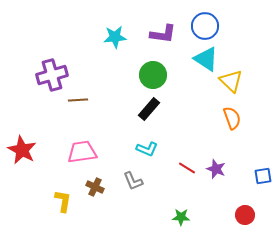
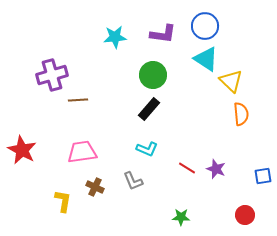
orange semicircle: moved 9 px right, 4 px up; rotated 15 degrees clockwise
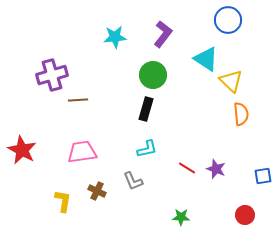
blue circle: moved 23 px right, 6 px up
purple L-shape: rotated 60 degrees counterclockwise
black rectangle: moved 3 px left; rotated 25 degrees counterclockwise
cyan L-shape: rotated 35 degrees counterclockwise
brown cross: moved 2 px right, 4 px down
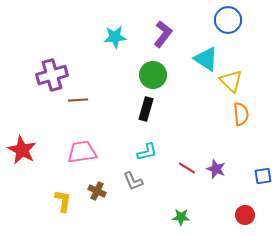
cyan L-shape: moved 3 px down
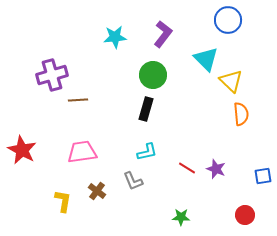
cyan triangle: rotated 12 degrees clockwise
brown cross: rotated 12 degrees clockwise
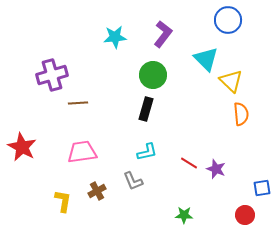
brown line: moved 3 px down
red star: moved 3 px up
red line: moved 2 px right, 5 px up
blue square: moved 1 px left, 12 px down
brown cross: rotated 24 degrees clockwise
green star: moved 3 px right, 2 px up
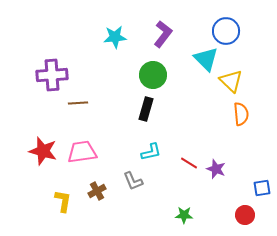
blue circle: moved 2 px left, 11 px down
purple cross: rotated 12 degrees clockwise
red star: moved 21 px right, 4 px down; rotated 12 degrees counterclockwise
cyan L-shape: moved 4 px right
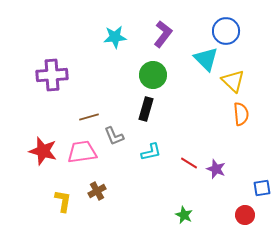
yellow triangle: moved 2 px right
brown line: moved 11 px right, 14 px down; rotated 12 degrees counterclockwise
gray L-shape: moved 19 px left, 45 px up
green star: rotated 24 degrees clockwise
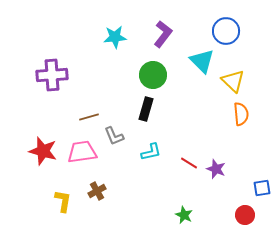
cyan triangle: moved 4 px left, 2 px down
